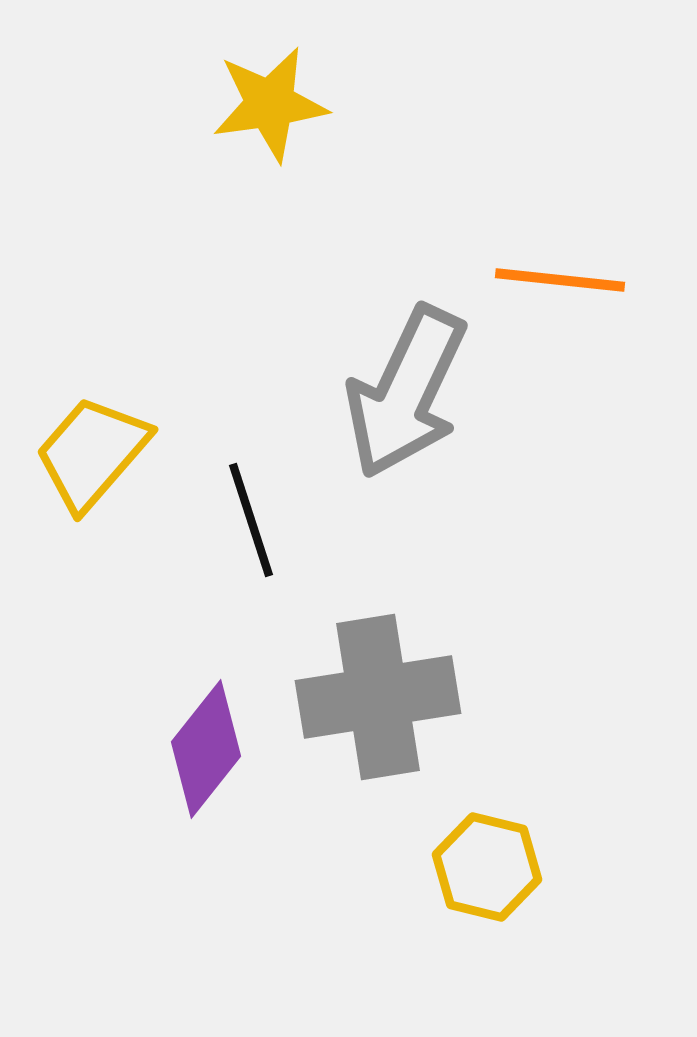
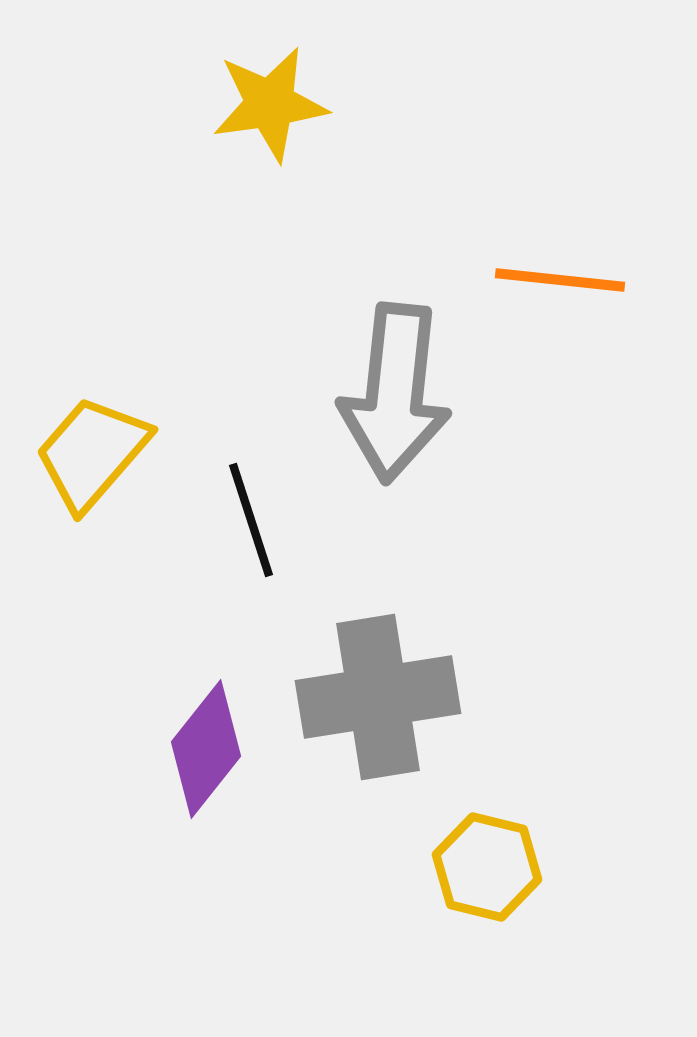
gray arrow: moved 11 px left, 1 px down; rotated 19 degrees counterclockwise
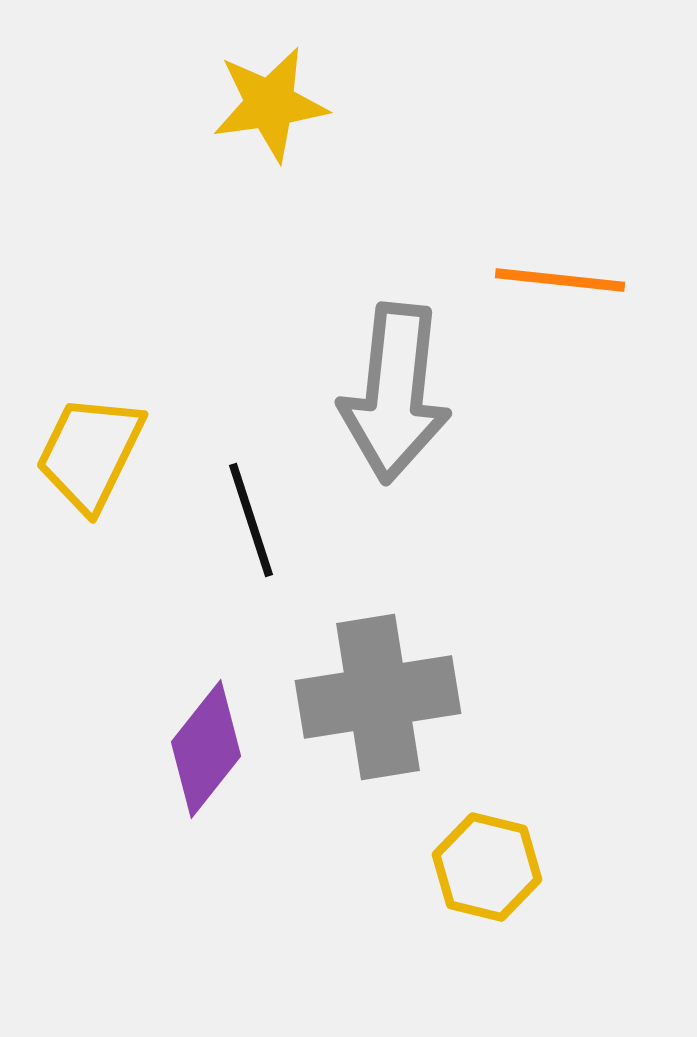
yellow trapezoid: moved 2 px left; rotated 15 degrees counterclockwise
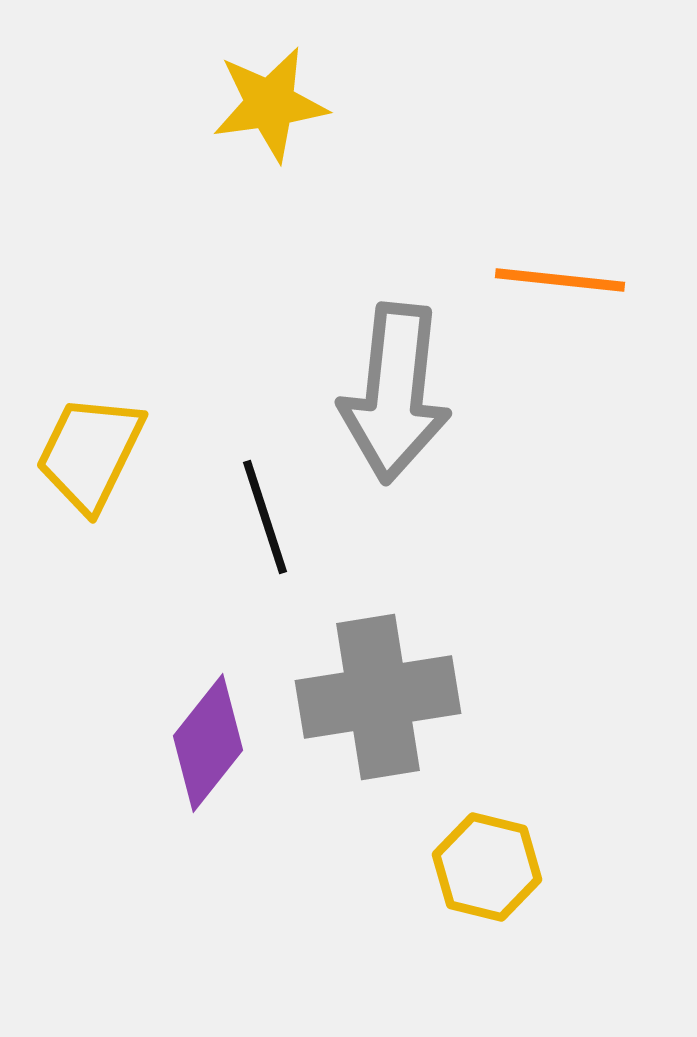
black line: moved 14 px right, 3 px up
purple diamond: moved 2 px right, 6 px up
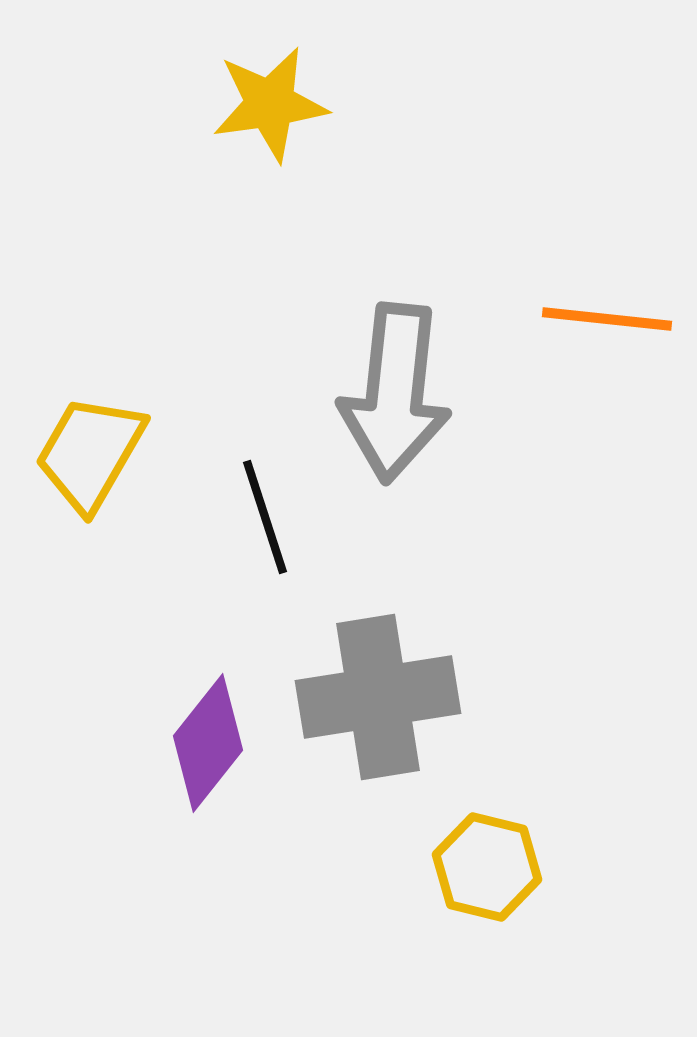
orange line: moved 47 px right, 39 px down
yellow trapezoid: rotated 4 degrees clockwise
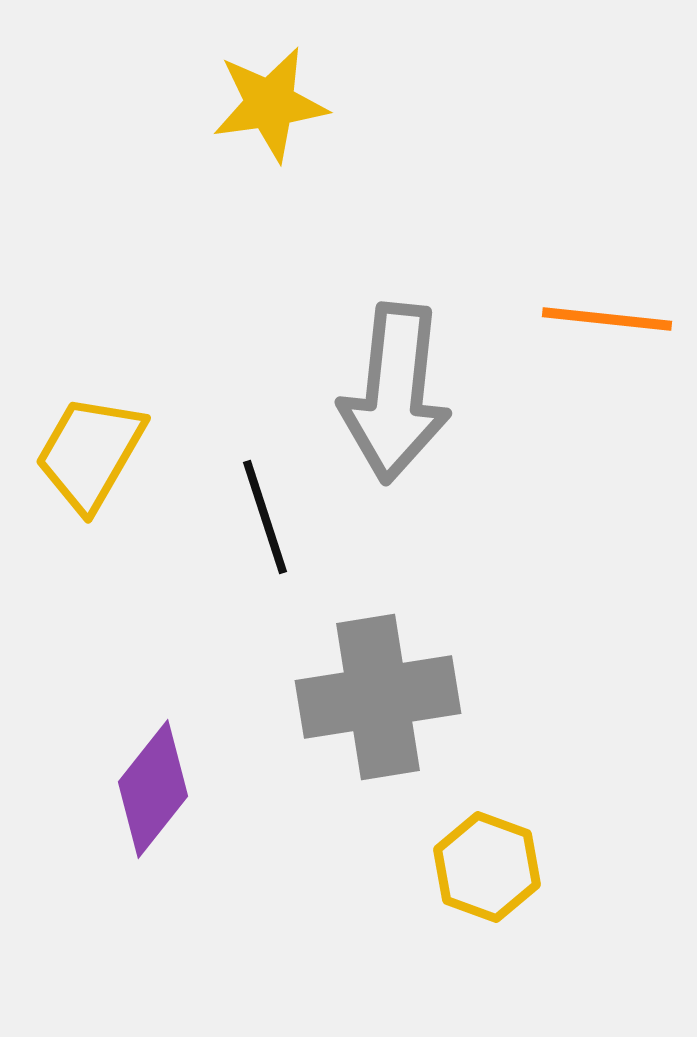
purple diamond: moved 55 px left, 46 px down
yellow hexagon: rotated 6 degrees clockwise
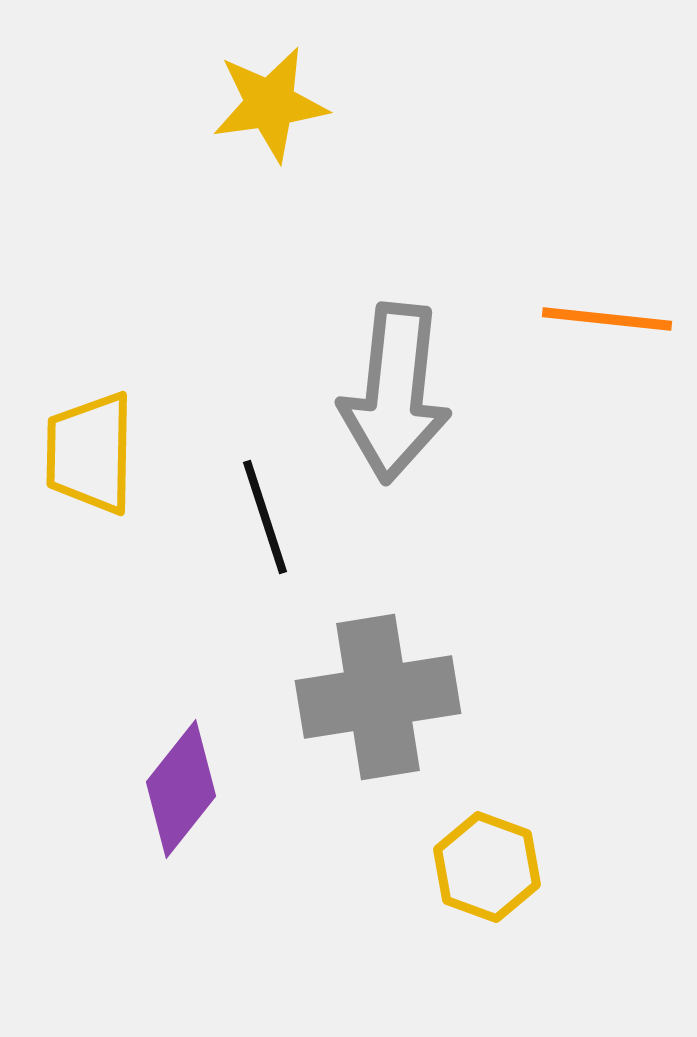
yellow trapezoid: rotated 29 degrees counterclockwise
purple diamond: moved 28 px right
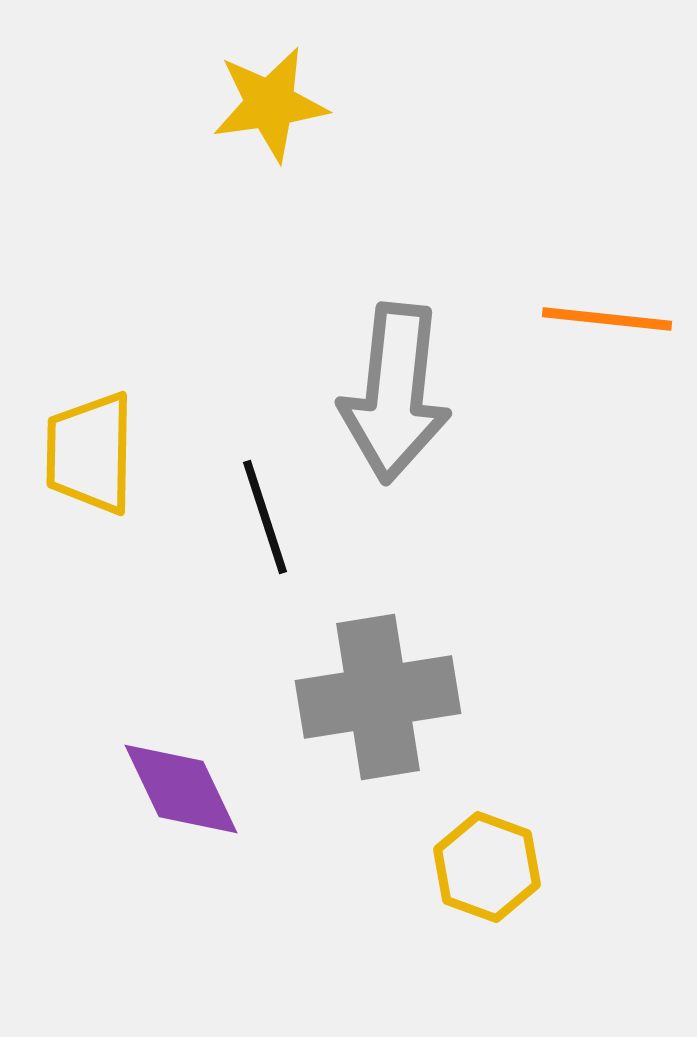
purple diamond: rotated 64 degrees counterclockwise
